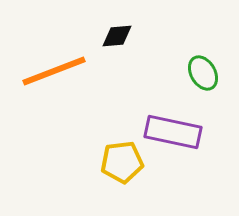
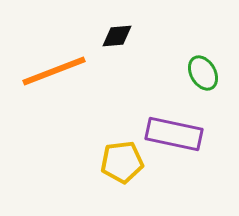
purple rectangle: moved 1 px right, 2 px down
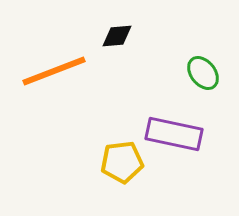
green ellipse: rotated 8 degrees counterclockwise
